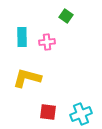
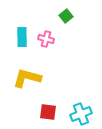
green square: rotated 16 degrees clockwise
pink cross: moved 1 px left, 3 px up; rotated 21 degrees clockwise
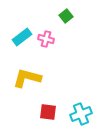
cyan rectangle: rotated 54 degrees clockwise
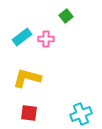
pink cross: rotated 14 degrees counterclockwise
red square: moved 19 px left, 1 px down
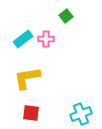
cyan rectangle: moved 1 px right, 2 px down
yellow L-shape: rotated 24 degrees counterclockwise
red square: moved 2 px right
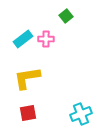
red square: moved 3 px left; rotated 18 degrees counterclockwise
